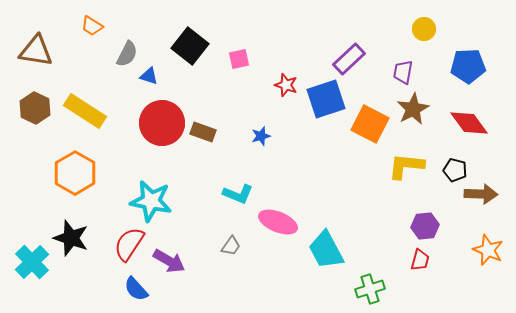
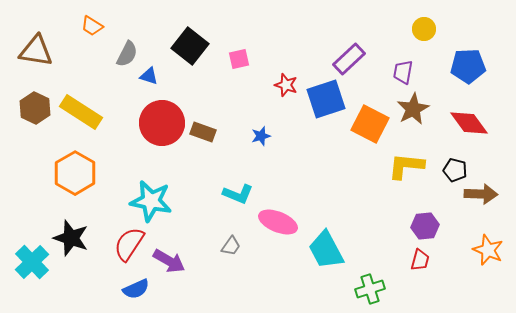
yellow rectangle: moved 4 px left, 1 px down
blue semicircle: rotated 72 degrees counterclockwise
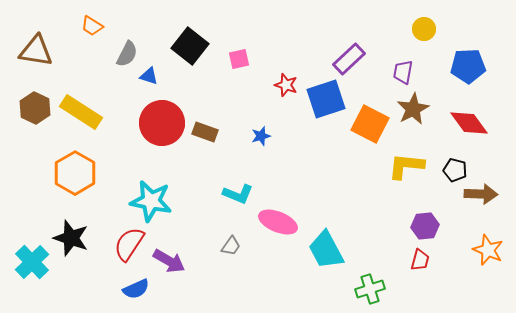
brown rectangle: moved 2 px right
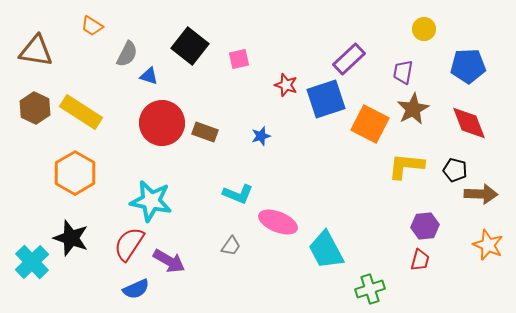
red diamond: rotated 15 degrees clockwise
orange star: moved 5 px up
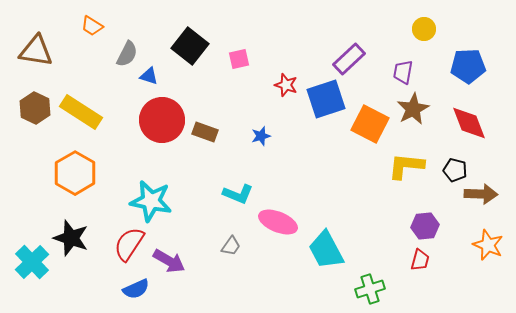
red circle: moved 3 px up
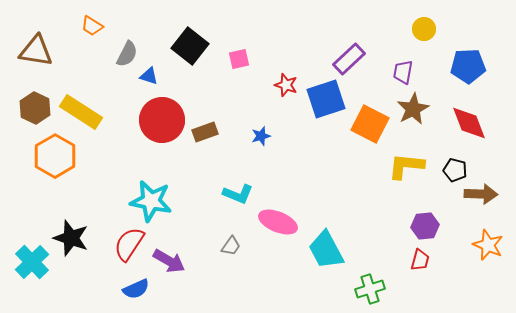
brown rectangle: rotated 40 degrees counterclockwise
orange hexagon: moved 20 px left, 17 px up
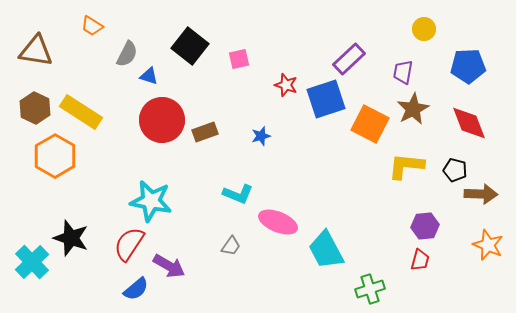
purple arrow: moved 5 px down
blue semicircle: rotated 16 degrees counterclockwise
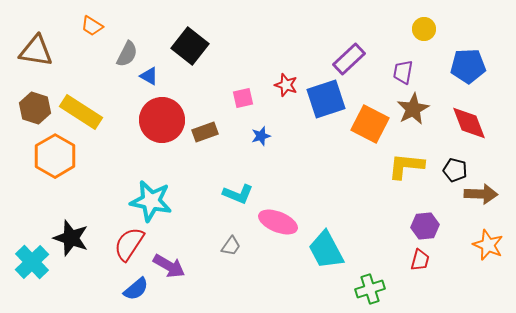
pink square: moved 4 px right, 39 px down
blue triangle: rotated 12 degrees clockwise
brown hexagon: rotated 8 degrees counterclockwise
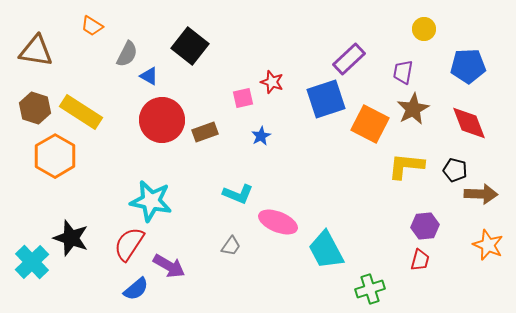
red star: moved 14 px left, 3 px up
blue star: rotated 12 degrees counterclockwise
